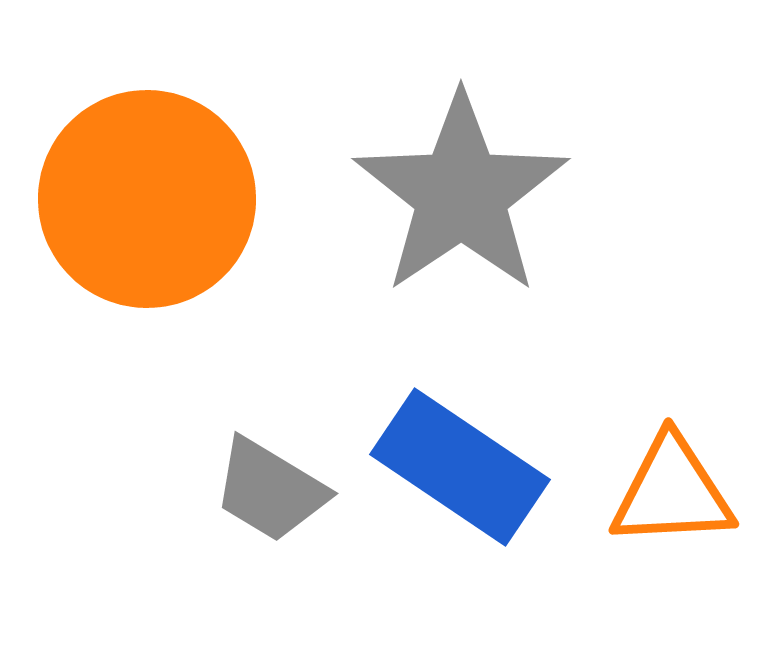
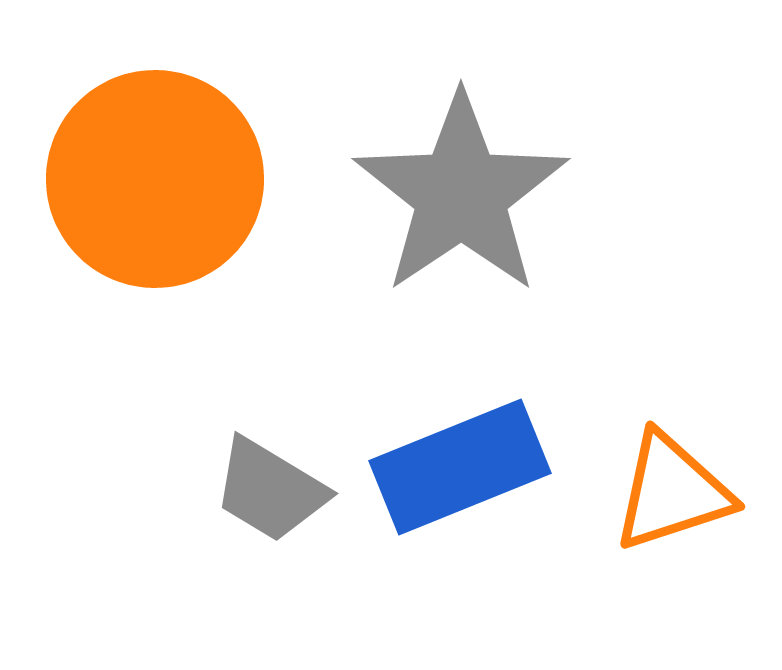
orange circle: moved 8 px right, 20 px up
blue rectangle: rotated 56 degrees counterclockwise
orange triangle: rotated 15 degrees counterclockwise
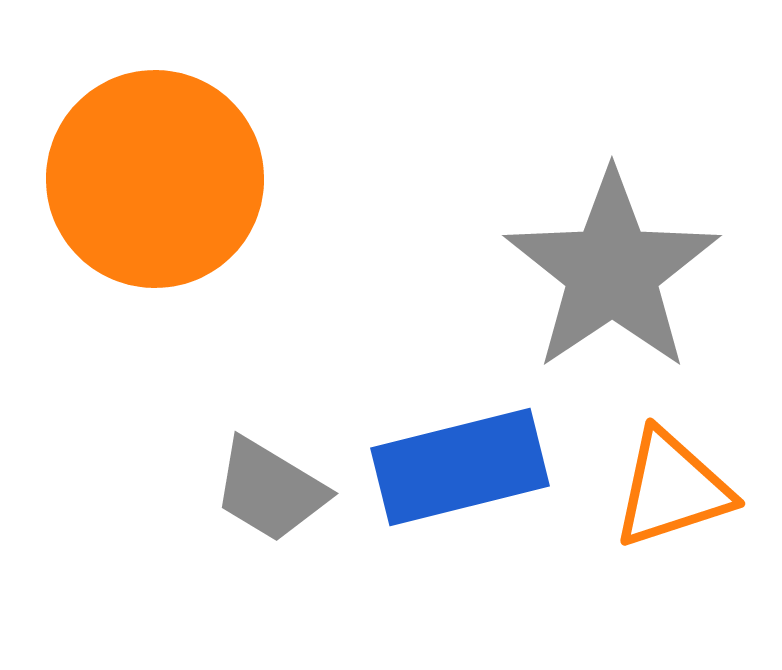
gray star: moved 151 px right, 77 px down
blue rectangle: rotated 8 degrees clockwise
orange triangle: moved 3 px up
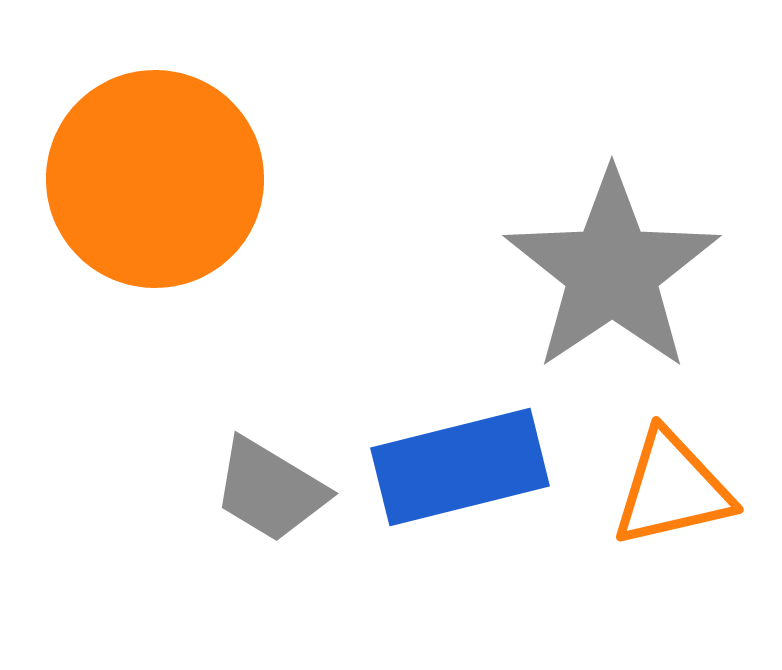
orange triangle: rotated 5 degrees clockwise
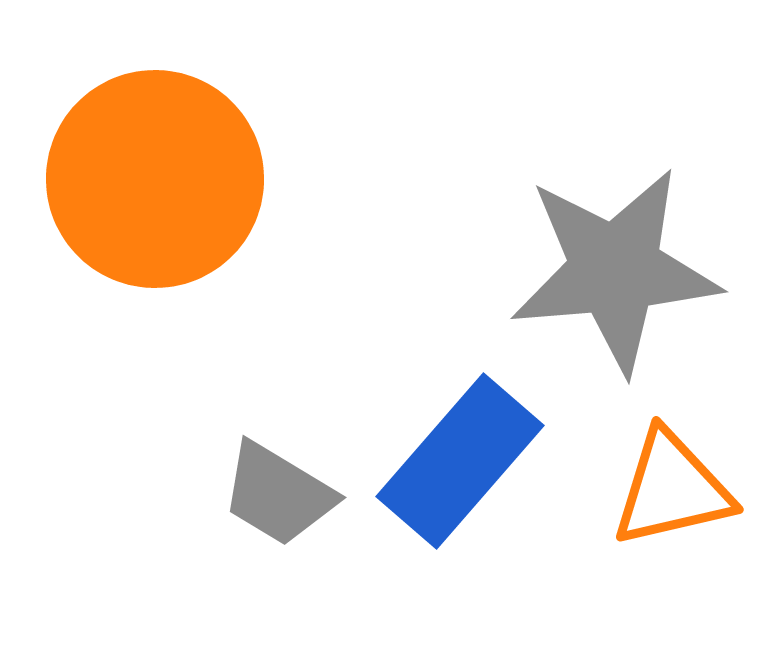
gray star: moved 3 px right, 1 px up; rotated 29 degrees clockwise
blue rectangle: moved 6 px up; rotated 35 degrees counterclockwise
gray trapezoid: moved 8 px right, 4 px down
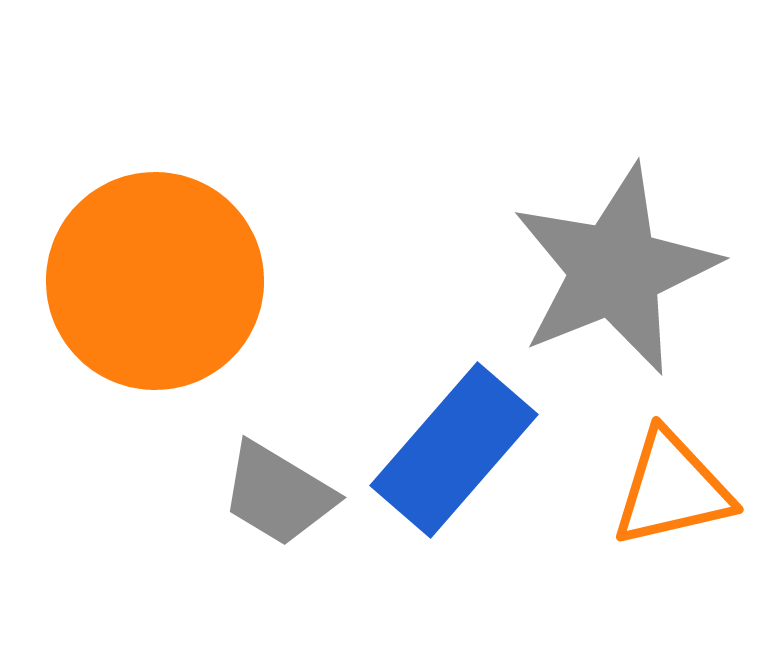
orange circle: moved 102 px down
gray star: rotated 17 degrees counterclockwise
blue rectangle: moved 6 px left, 11 px up
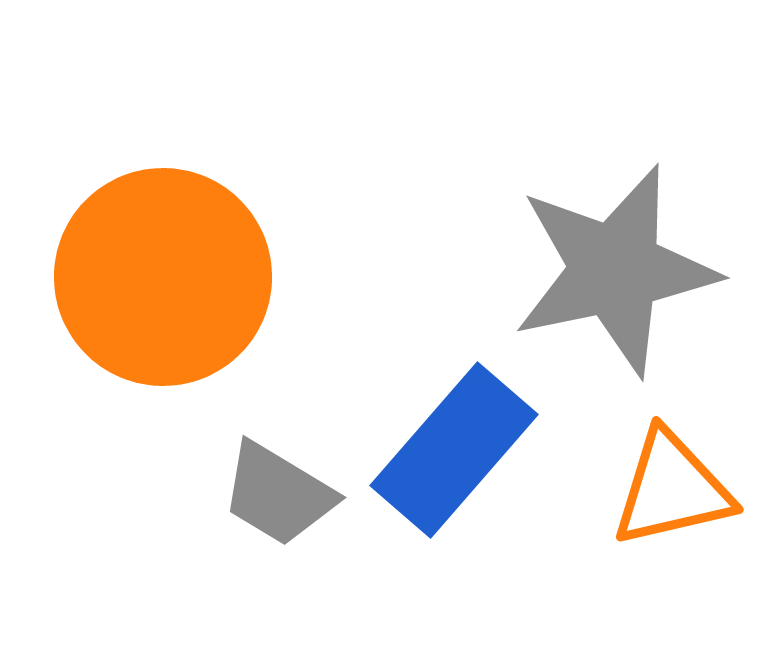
gray star: rotated 10 degrees clockwise
orange circle: moved 8 px right, 4 px up
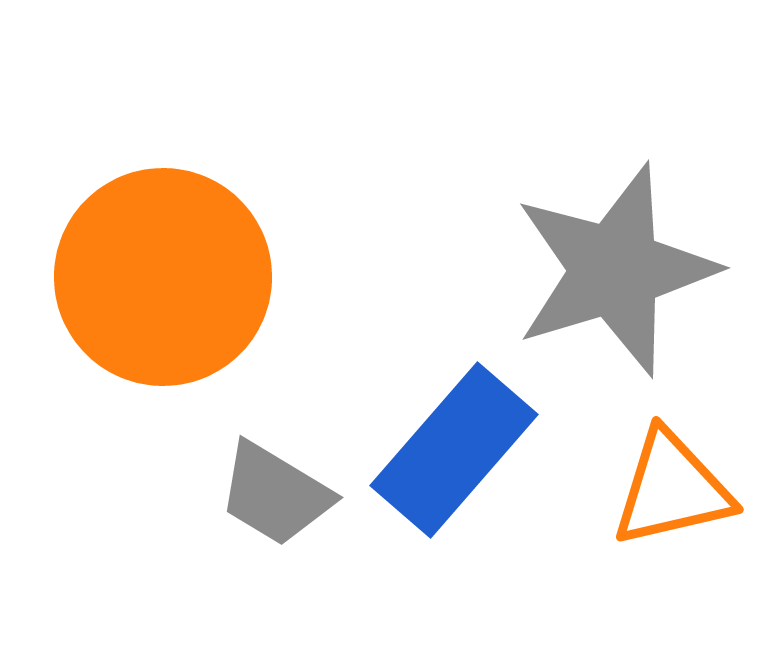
gray star: rotated 5 degrees counterclockwise
gray trapezoid: moved 3 px left
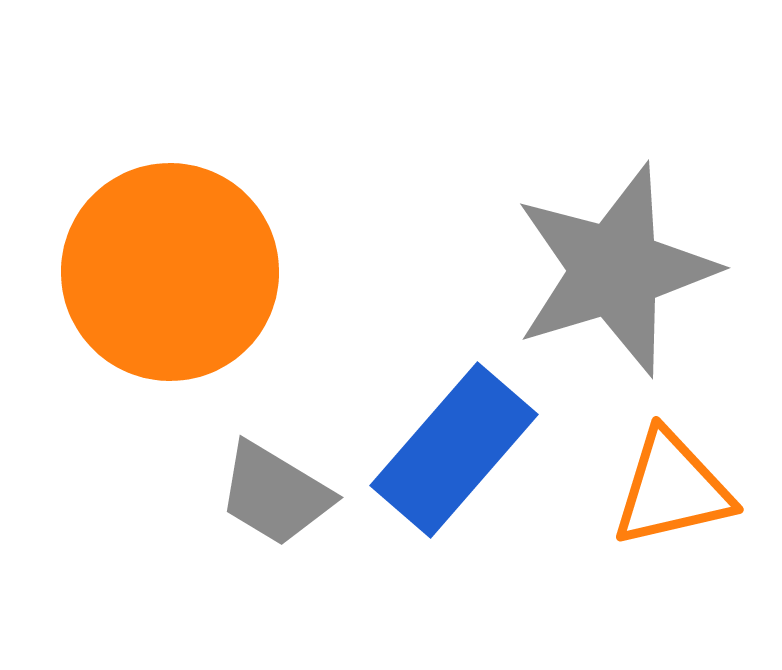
orange circle: moved 7 px right, 5 px up
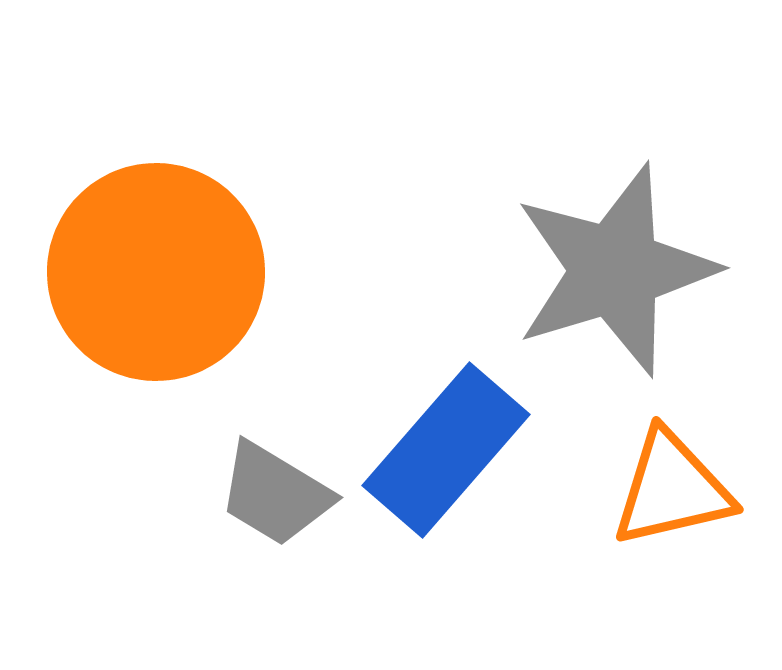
orange circle: moved 14 px left
blue rectangle: moved 8 px left
